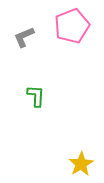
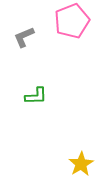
pink pentagon: moved 5 px up
green L-shape: rotated 85 degrees clockwise
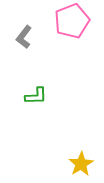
gray L-shape: rotated 30 degrees counterclockwise
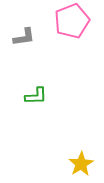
gray L-shape: rotated 135 degrees counterclockwise
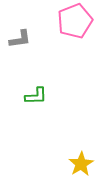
pink pentagon: moved 3 px right
gray L-shape: moved 4 px left, 2 px down
